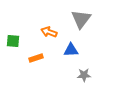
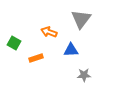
green square: moved 1 px right, 2 px down; rotated 24 degrees clockwise
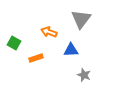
gray star: rotated 24 degrees clockwise
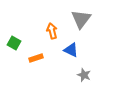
orange arrow: moved 3 px right, 1 px up; rotated 56 degrees clockwise
blue triangle: rotated 28 degrees clockwise
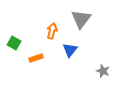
orange arrow: rotated 28 degrees clockwise
blue triangle: moved 1 px left; rotated 42 degrees clockwise
gray star: moved 19 px right, 4 px up
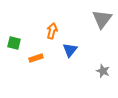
gray triangle: moved 21 px right
green square: rotated 16 degrees counterclockwise
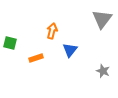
green square: moved 4 px left
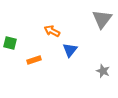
orange arrow: rotated 77 degrees counterclockwise
orange rectangle: moved 2 px left, 2 px down
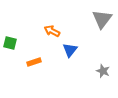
orange rectangle: moved 2 px down
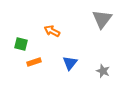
green square: moved 11 px right, 1 px down
blue triangle: moved 13 px down
